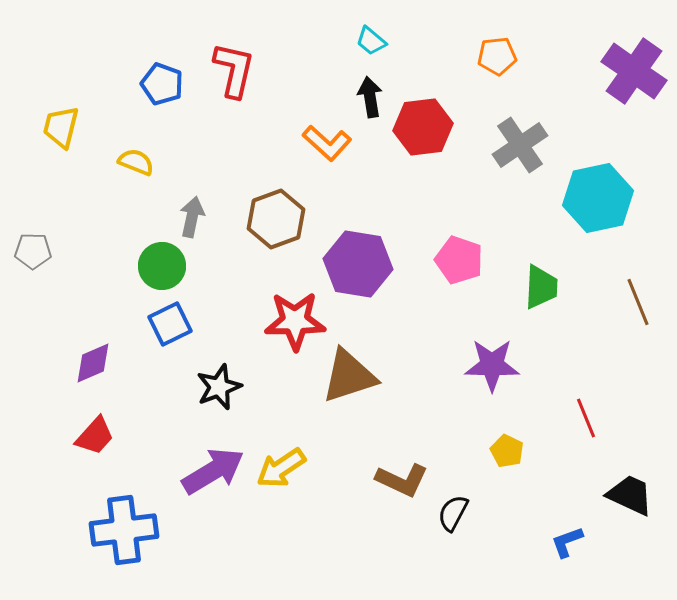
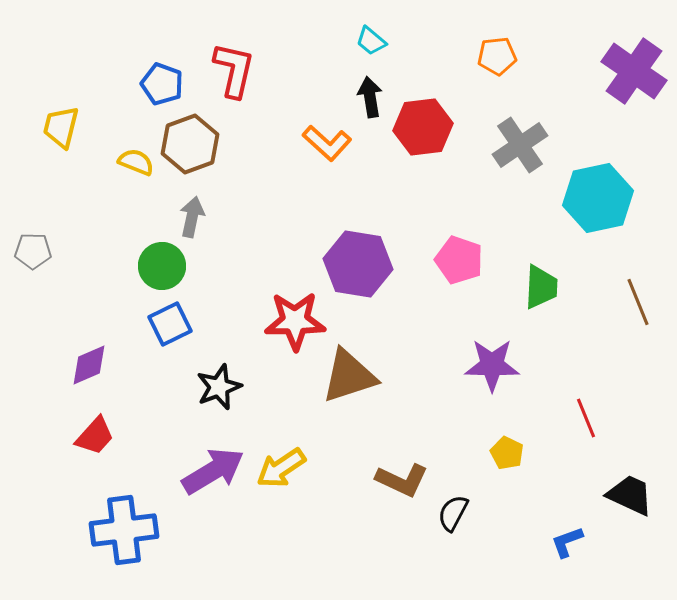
brown hexagon: moved 86 px left, 75 px up
purple diamond: moved 4 px left, 2 px down
yellow pentagon: moved 2 px down
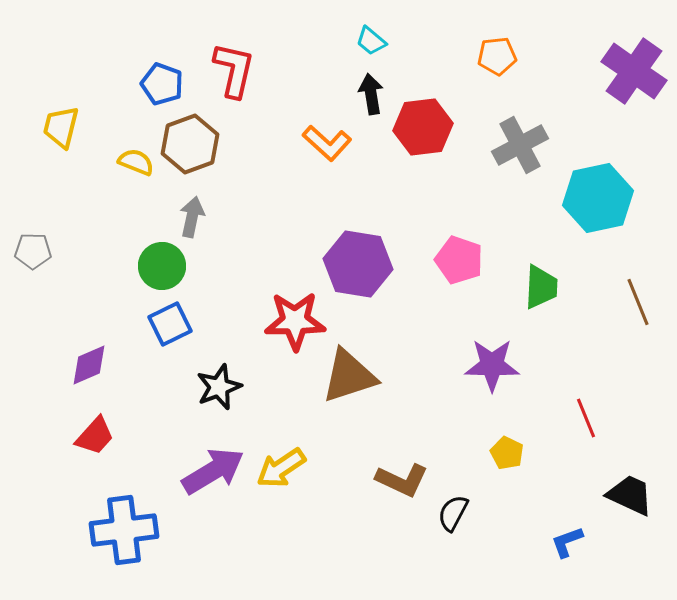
black arrow: moved 1 px right, 3 px up
gray cross: rotated 6 degrees clockwise
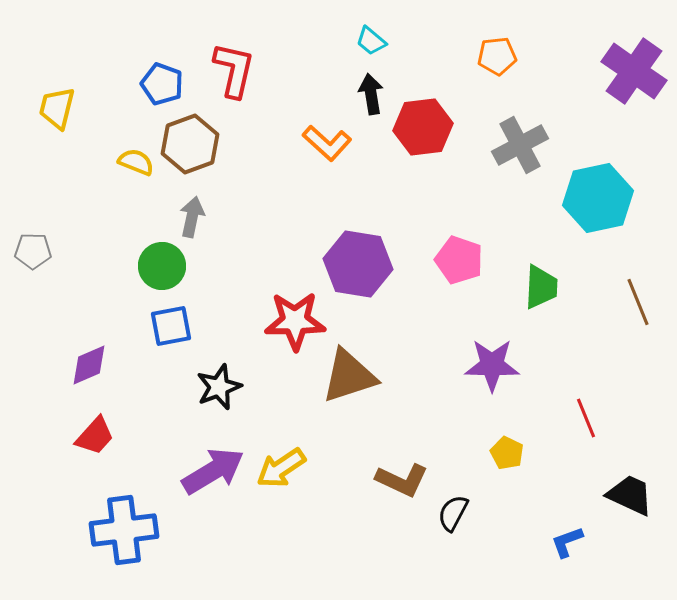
yellow trapezoid: moved 4 px left, 19 px up
blue square: moved 1 px right, 2 px down; rotated 15 degrees clockwise
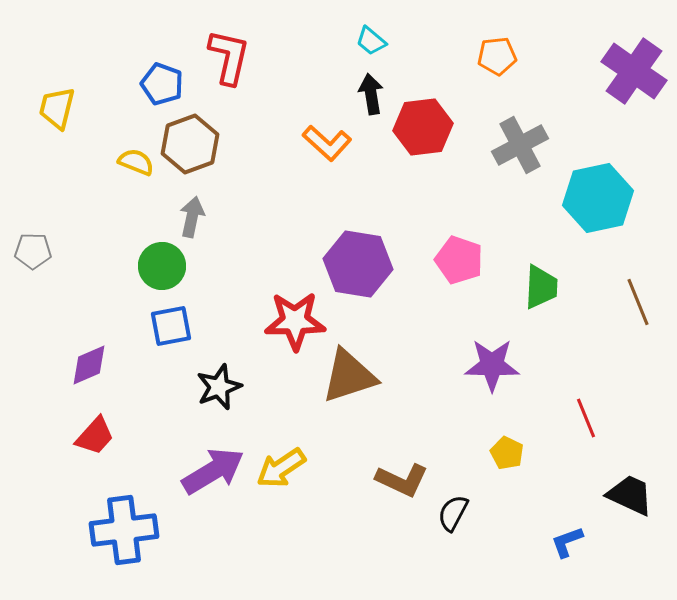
red L-shape: moved 5 px left, 13 px up
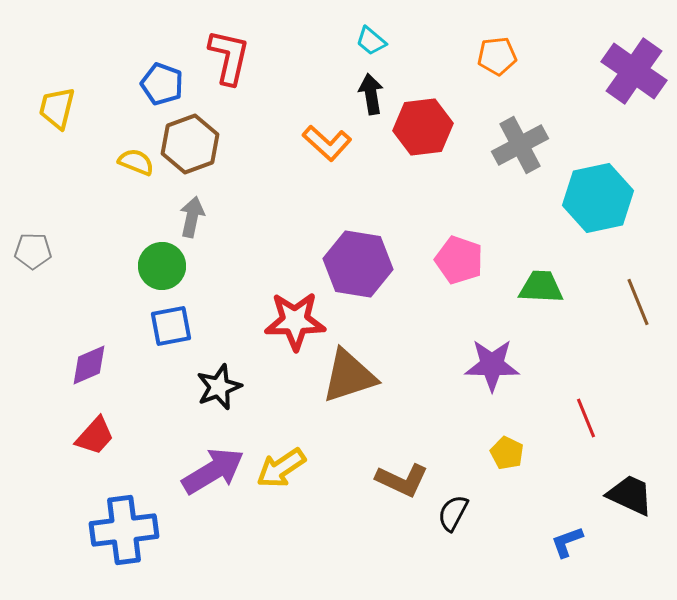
green trapezoid: rotated 90 degrees counterclockwise
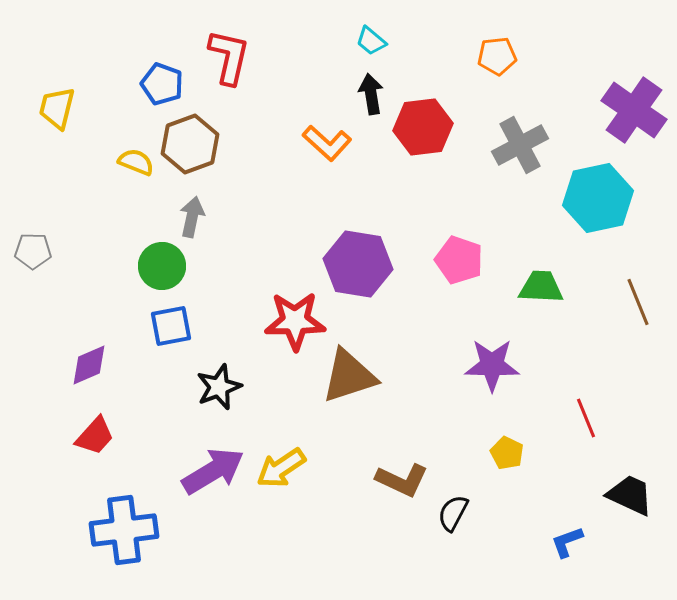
purple cross: moved 39 px down
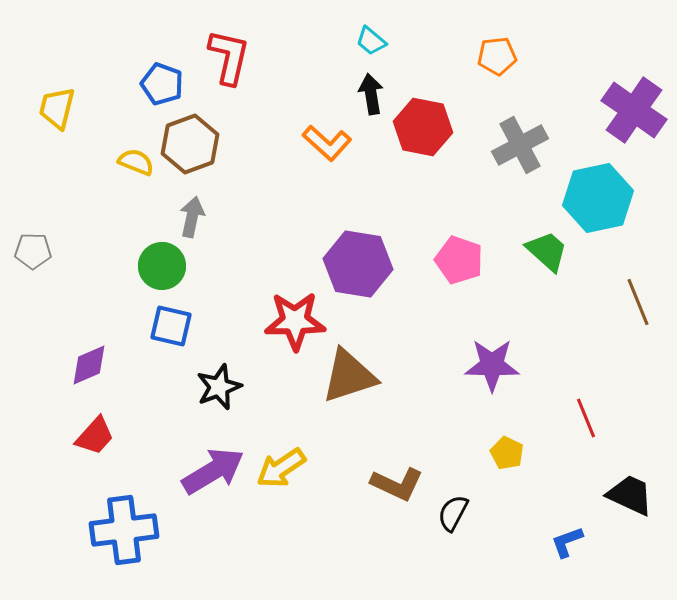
red hexagon: rotated 18 degrees clockwise
green trapezoid: moved 6 px right, 36 px up; rotated 39 degrees clockwise
blue square: rotated 24 degrees clockwise
brown L-shape: moved 5 px left, 4 px down
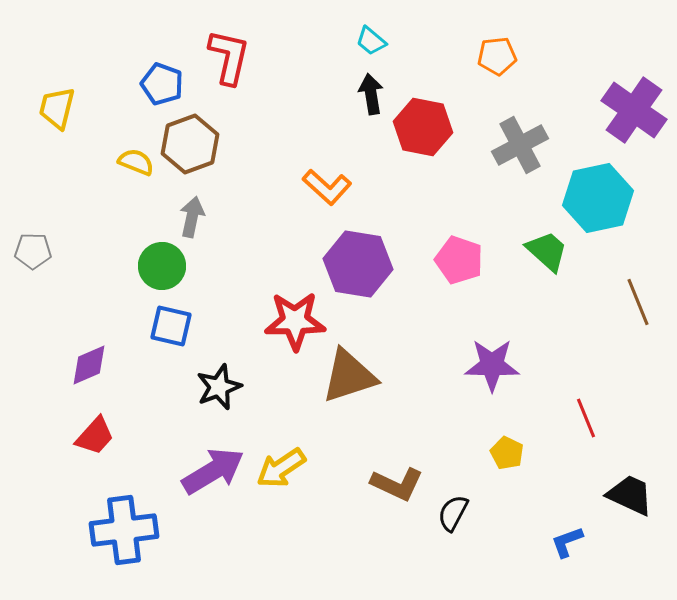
orange L-shape: moved 44 px down
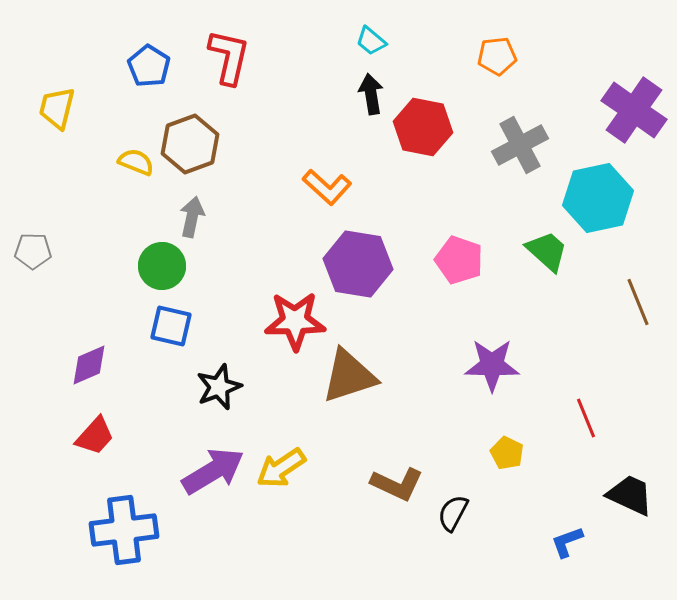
blue pentagon: moved 13 px left, 18 px up; rotated 12 degrees clockwise
